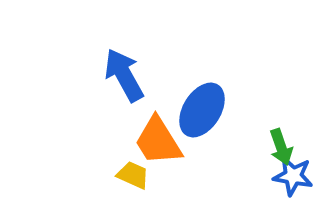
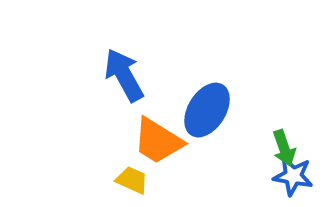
blue ellipse: moved 5 px right
orange trapezoid: rotated 26 degrees counterclockwise
green arrow: moved 3 px right, 1 px down
yellow trapezoid: moved 1 px left, 5 px down
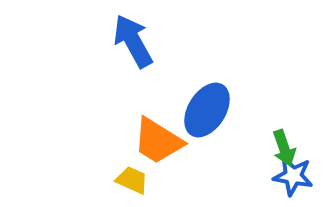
blue arrow: moved 9 px right, 34 px up
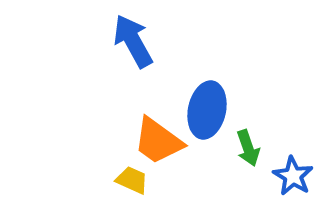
blue ellipse: rotated 20 degrees counterclockwise
orange trapezoid: rotated 4 degrees clockwise
green arrow: moved 36 px left
blue star: rotated 21 degrees clockwise
